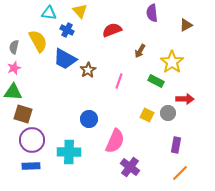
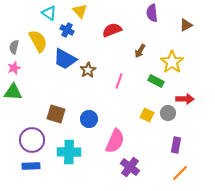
cyan triangle: rotated 28 degrees clockwise
brown square: moved 33 px right
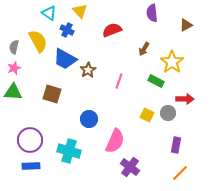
brown arrow: moved 4 px right, 2 px up
brown square: moved 4 px left, 20 px up
purple circle: moved 2 px left
cyan cross: moved 1 px up; rotated 15 degrees clockwise
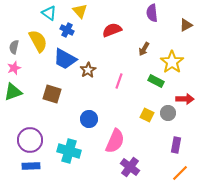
green triangle: rotated 24 degrees counterclockwise
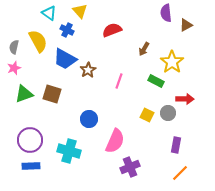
purple semicircle: moved 14 px right
green triangle: moved 11 px right, 2 px down
purple cross: rotated 30 degrees clockwise
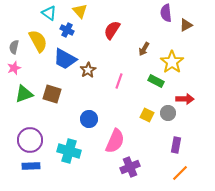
red semicircle: rotated 36 degrees counterclockwise
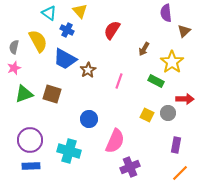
brown triangle: moved 2 px left, 6 px down; rotated 16 degrees counterclockwise
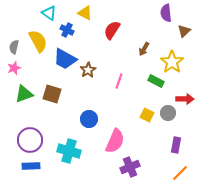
yellow triangle: moved 5 px right, 2 px down; rotated 21 degrees counterclockwise
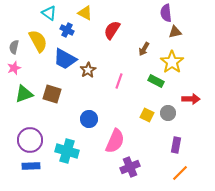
brown triangle: moved 9 px left, 1 px down; rotated 32 degrees clockwise
red arrow: moved 6 px right
cyan cross: moved 2 px left
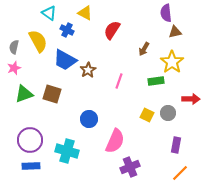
blue trapezoid: moved 1 px down
green rectangle: rotated 35 degrees counterclockwise
